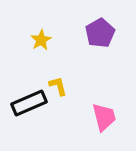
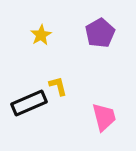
yellow star: moved 5 px up
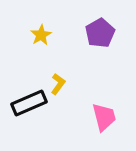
yellow L-shape: moved 2 px up; rotated 50 degrees clockwise
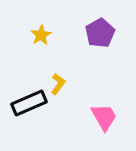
pink trapezoid: rotated 16 degrees counterclockwise
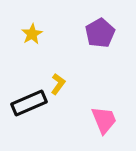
yellow star: moved 9 px left, 1 px up
pink trapezoid: moved 3 px down; rotated 8 degrees clockwise
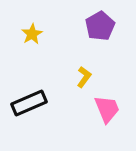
purple pentagon: moved 7 px up
yellow L-shape: moved 26 px right, 7 px up
pink trapezoid: moved 3 px right, 11 px up
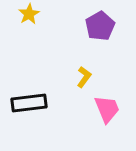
yellow star: moved 3 px left, 20 px up
black rectangle: rotated 16 degrees clockwise
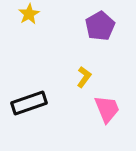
black rectangle: rotated 12 degrees counterclockwise
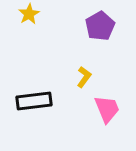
black rectangle: moved 5 px right, 2 px up; rotated 12 degrees clockwise
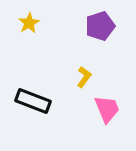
yellow star: moved 9 px down
purple pentagon: rotated 12 degrees clockwise
black rectangle: moved 1 px left; rotated 28 degrees clockwise
